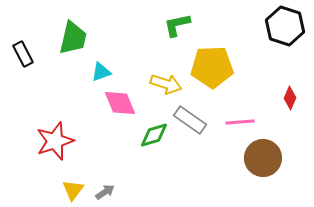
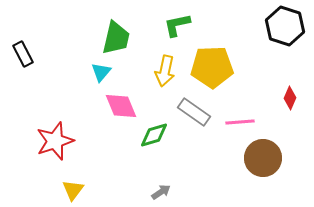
green trapezoid: moved 43 px right
cyan triangle: rotated 30 degrees counterclockwise
yellow arrow: moved 1 px left, 13 px up; rotated 84 degrees clockwise
pink diamond: moved 1 px right, 3 px down
gray rectangle: moved 4 px right, 8 px up
gray arrow: moved 56 px right
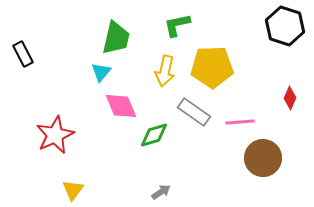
red star: moved 6 px up; rotated 6 degrees counterclockwise
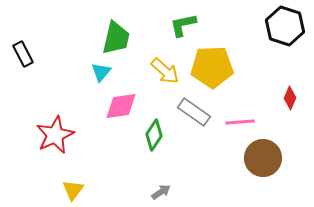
green L-shape: moved 6 px right
yellow arrow: rotated 60 degrees counterclockwise
pink diamond: rotated 76 degrees counterclockwise
green diamond: rotated 40 degrees counterclockwise
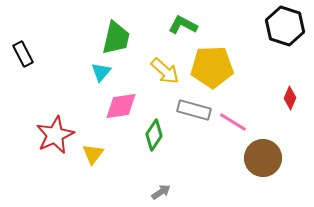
green L-shape: rotated 40 degrees clockwise
gray rectangle: moved 2 px up; rotated 20 degrees counterclockwise
pink line: moved 7 px left; rotated 36 degrees clockwise
yellow triangle: moved 20 px right, 36 px up
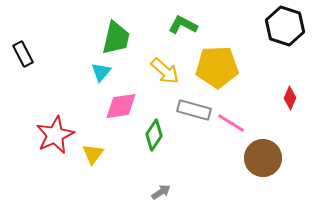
yellow pentagon: moved 5 px right
pink line: moved 2 px left, 1 px down
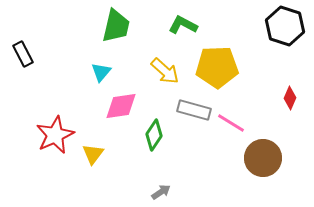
green trapezoid: moved 12 px up
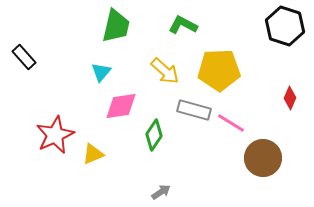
black rectangle: moved 1 px right, 3 px down; rotated 15 degrees counterclockwise
yellow pentagon: moved 2 px right, 3 px down
yellow triangle: rotated 30 degrees clockwise
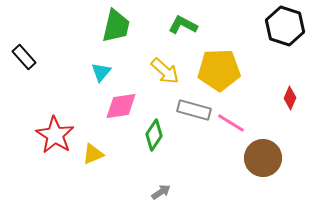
red star: rotated 15 degrees counterclockwise
